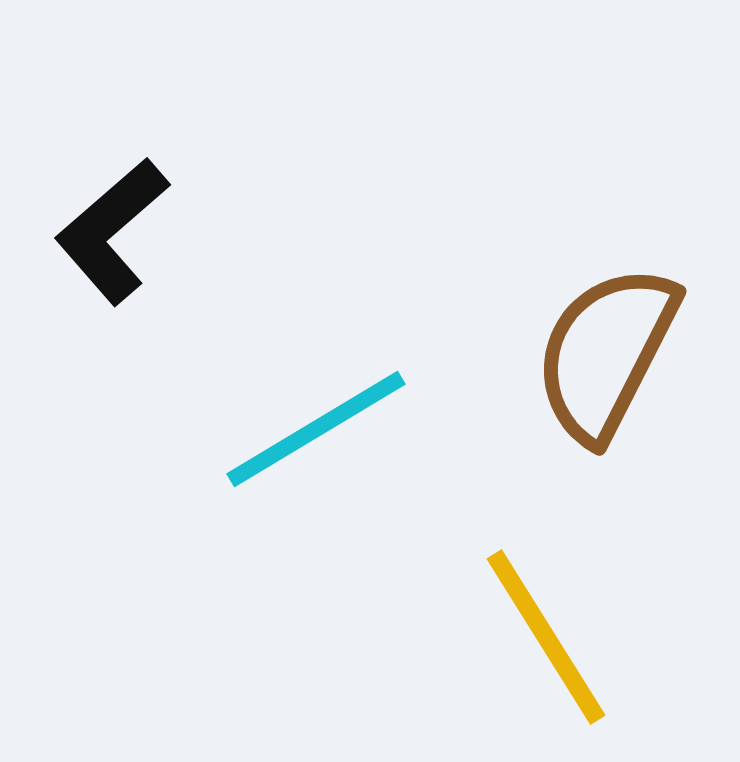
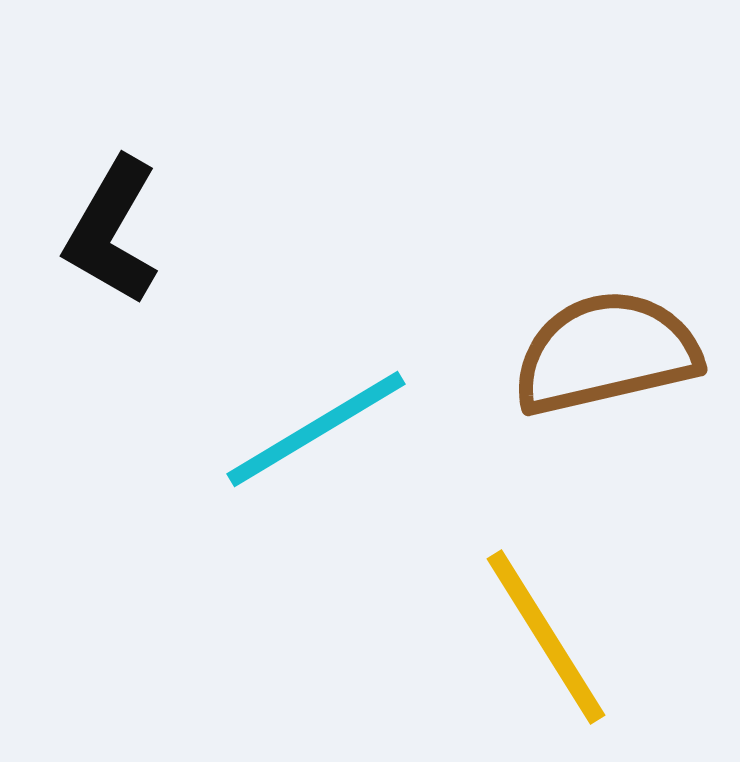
black L-shape: rotated 19 degrees counterclockwise
brown semicircle: rotated 50 degrees clockwise
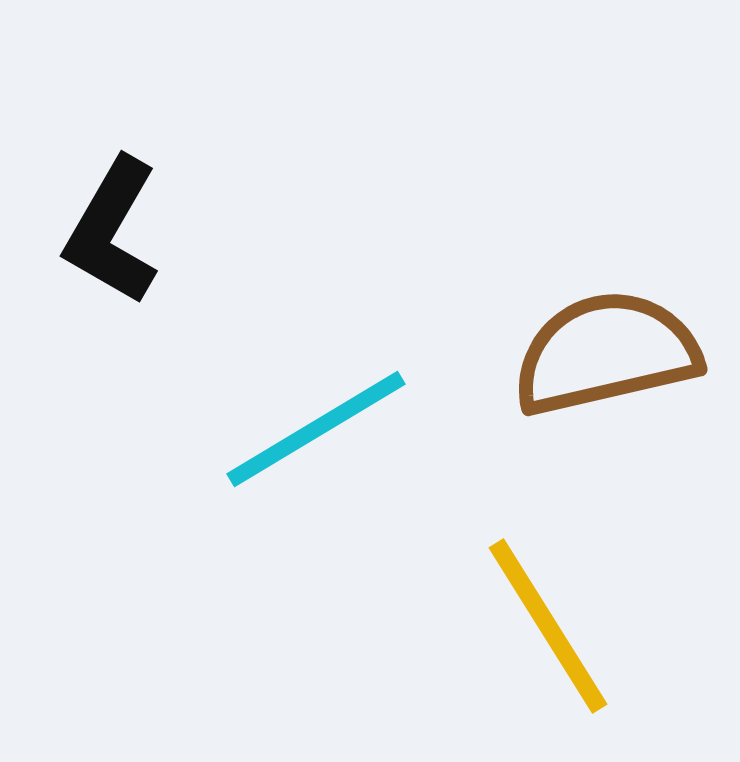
yellow line: moved 2 px right, 11 px up
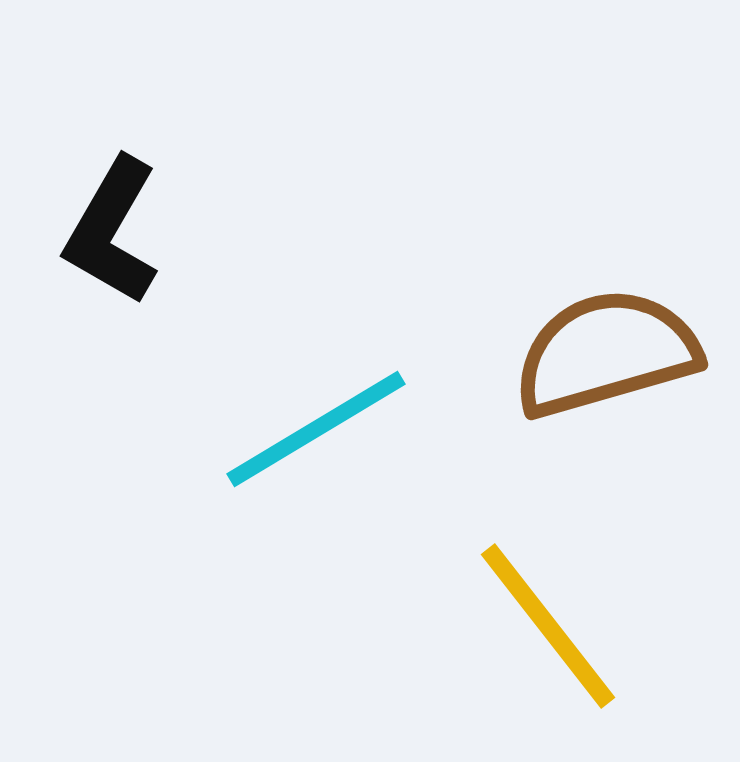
brown semicircle: rotated 3 degrees counterclockwise
yellow line: rotated 6 degrees counterclockwise
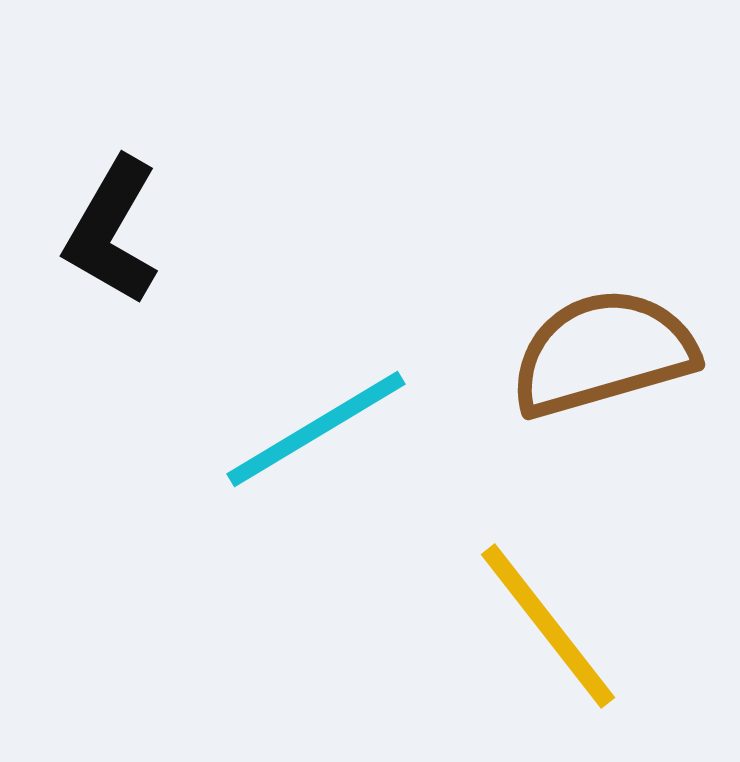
brown semicircle: moved 3 px left
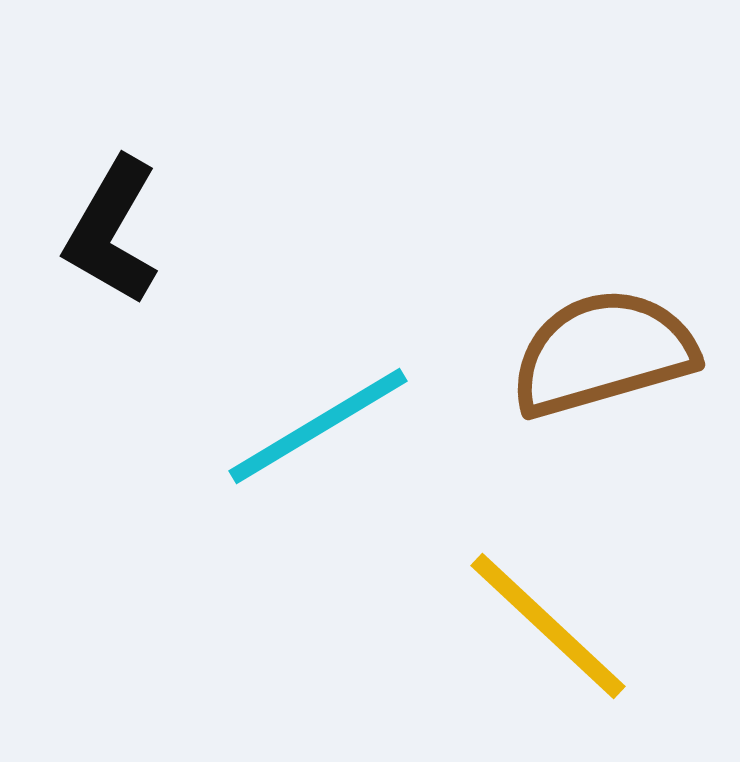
cyan line: moved 2 px right, 3 px up
yellow line: rotated 9 degrees counterclockwise
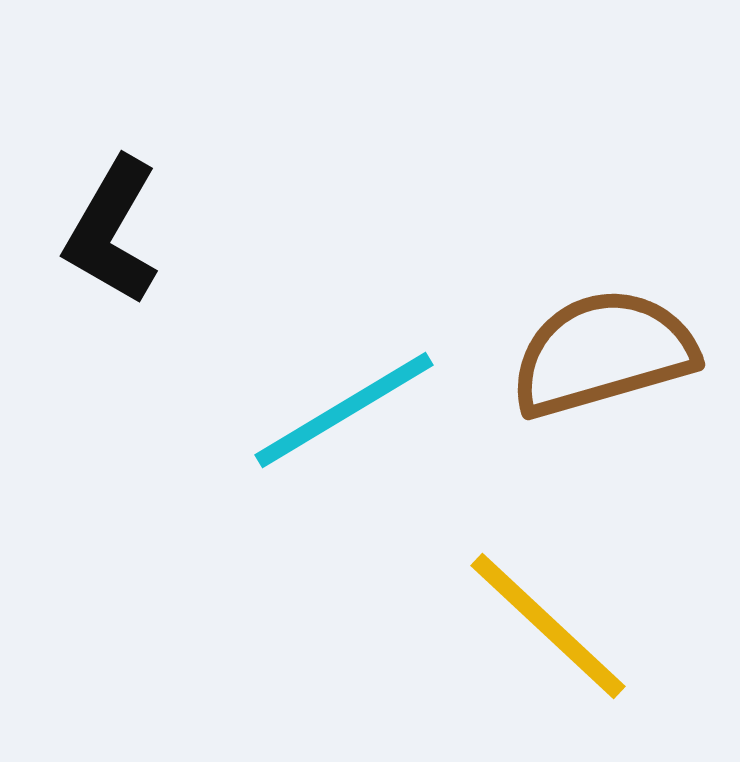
cyan line: moved 26 px right, 16 px up
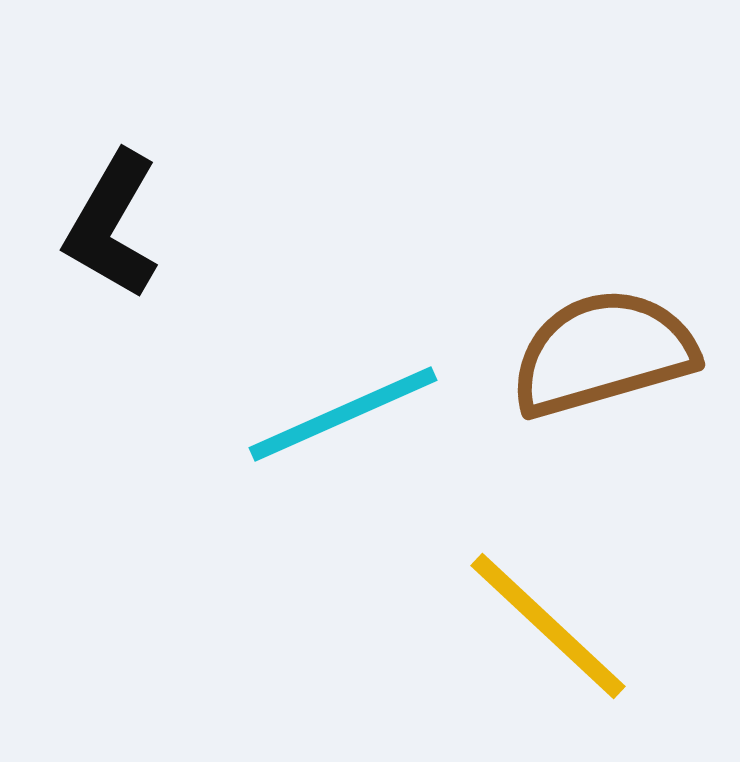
black L-shape: moved 6 px up
cyan line: moved 1 px left, 4 px down; rotated 7 degrees clockwise
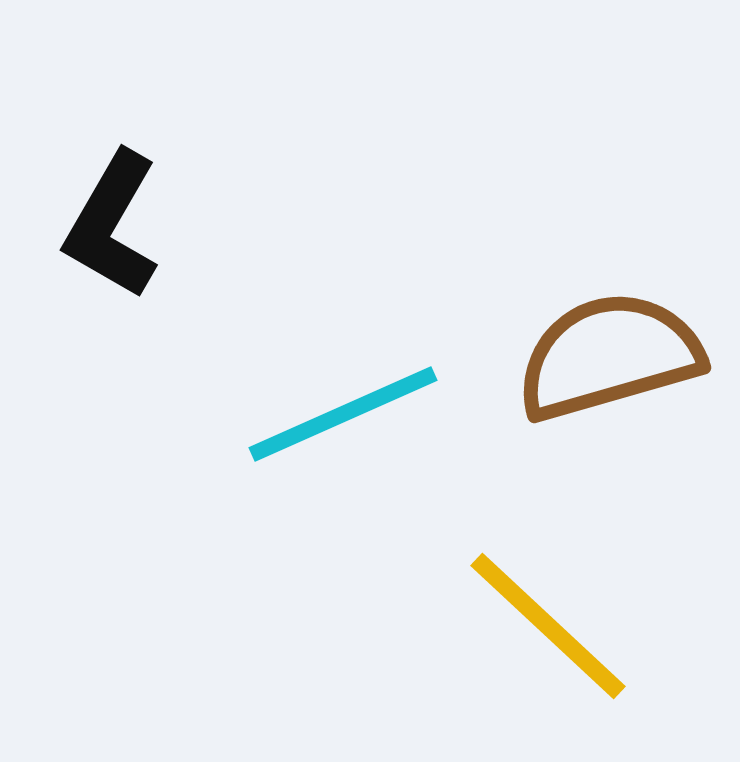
brown semicircle: moved 6 px right, 3 px down
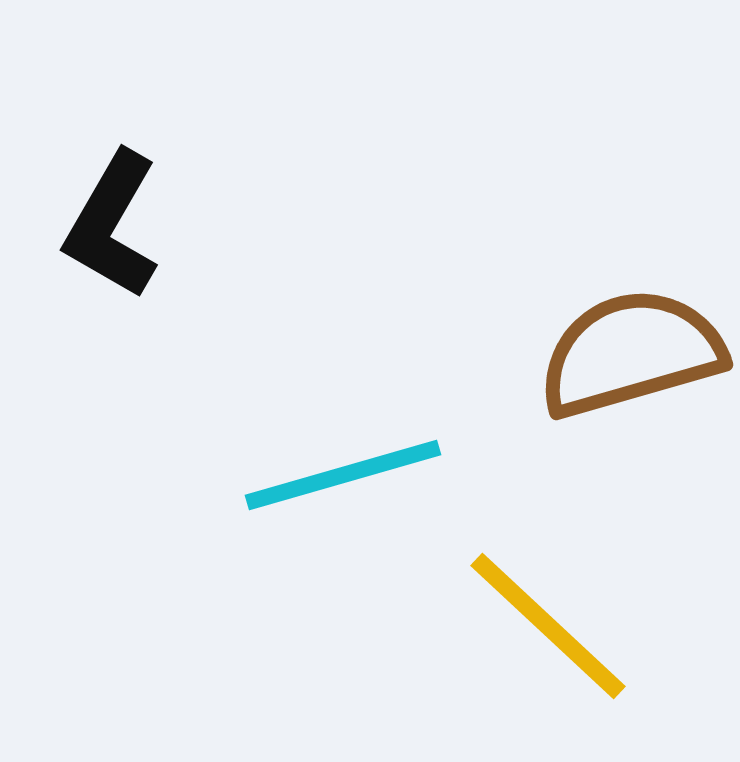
brown semicircle: moved 22 px right, 3 px up
cyan line: moved 61 px down; rotated 8 degrees clockwise
